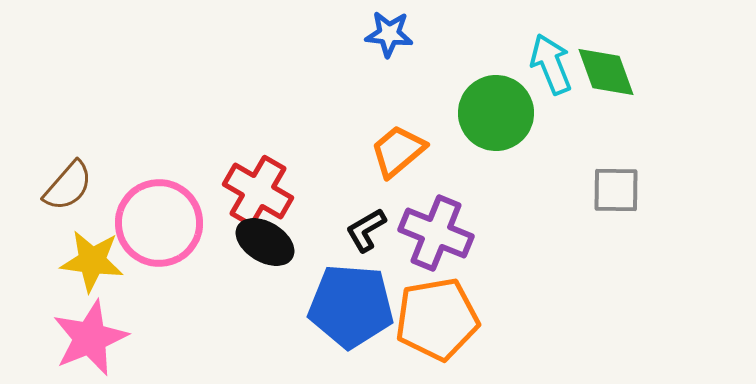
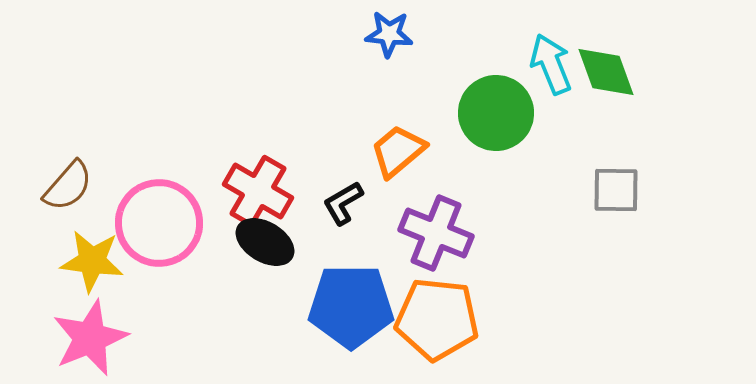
black L-shape: moved 23 px left, 27 px up
blue pentagon: rotated 4 degrees counterclockwise
orange pentagon: rotated 16 degrees clockwise
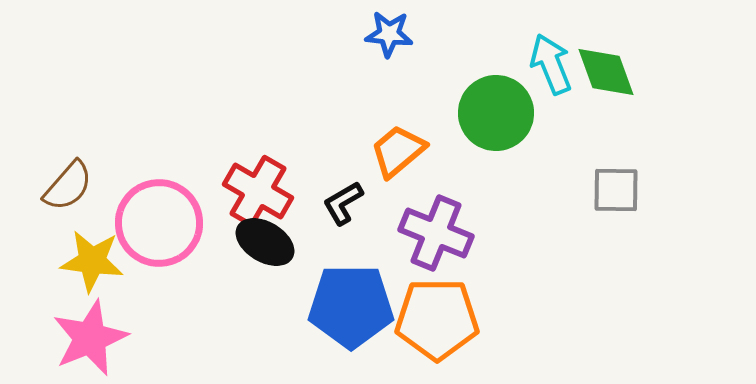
orange pentagon: rotated 6 degrees counterclockwise
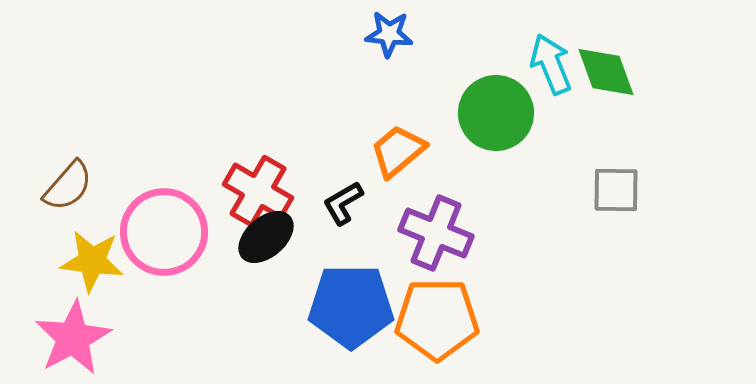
pink circle: moved 5 px right, 9 px down
black ellipse: moved 1 px right, 5 px up; rotated 72 degrees counterclockwise
pink star: moved 17 px left; rotated 6 degrees counterclockwise
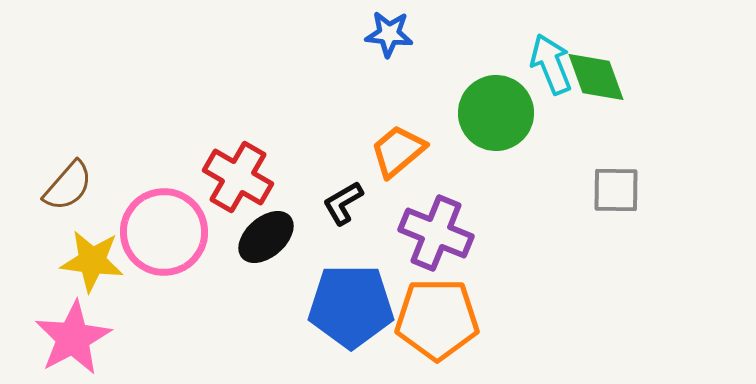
green diamond: moved 10 px left, 5 px down
red cross: moved 20 px left, 14 px up
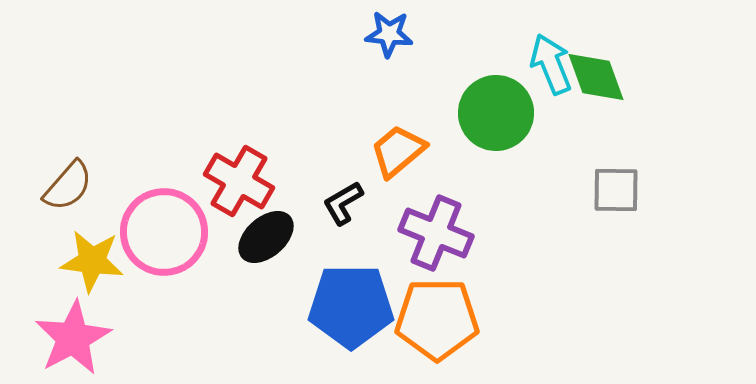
red cross: moved 1 px right, 4 px down
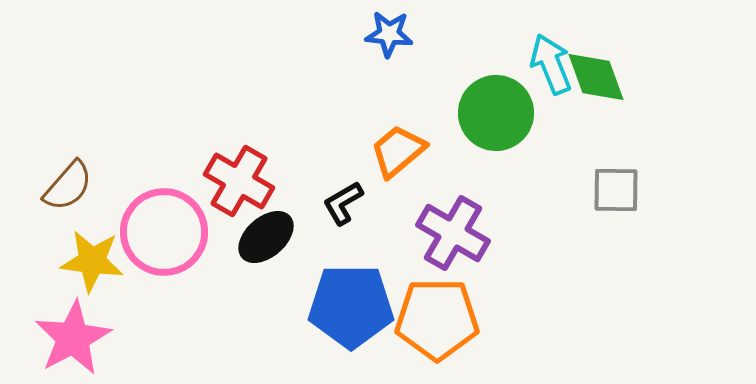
purple cross: moved 17 px right; rotated 8 degrees clockwise
